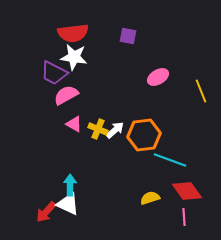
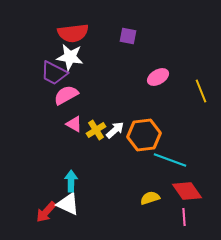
white star: moved 4 px left
yellow cross: moved 2 px left, 1 px down; rotated 36 degrees clockwise
cyan arrow: moved 1 px right, 4 px up
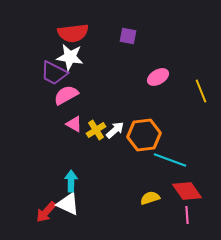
pink line: moved 3 px right, 2 px up
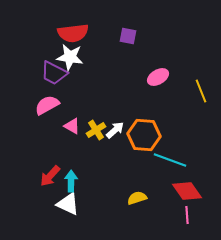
pink semicircle: moved 19 px left, 10 px down
pink triangle: moved 2 px left, 2 px down
orange hexagon: rotated 12 degrees clockwise
yellow semicircle: moved 13 px left
red arrow: moved 4 px right, 36 px up
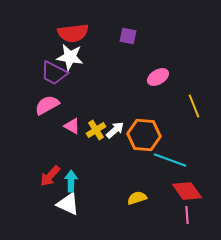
yellow line: moved 7 px left, 15 px down
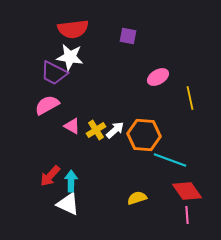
red semicircle: moved 4 px up
yellow line: moved 4 px left, 8 px up; rotated 10 degrees clockwise
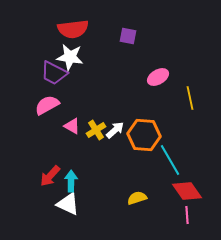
cyan line: rotated 40 degrees clockwise
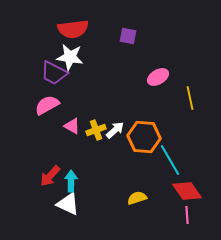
yellow cross: rotated 12 degrees clockwise
orange hexagon: moved 2 px down
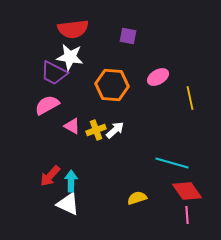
orange hexagon: moved 32 px left, 52 px up
cyan line: moved 2 px right, 3 px down; rotated 44 degrees counterclockwise
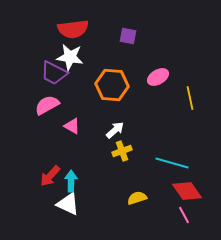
yellow cross: moved 26 px right, 21 px down
pink line: moved 3 px left; rotated 24 degrees counterclockwise
